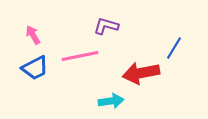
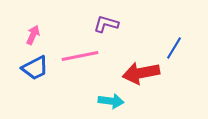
purple L-shape: moved 2 px up
pink arrow: rotated 54 degrees clockwise
cyan arrow: rotated 15 degrees clockwise
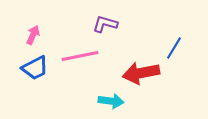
purple L-shape: moved 1 px left
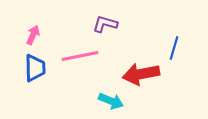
blue line: rotated 15 degrees counterclockwise
blue trapezoid: rotated 64 degrees counterclockwise
red arrow: moved 1 px down
cyan arrow: rotated 15 degrees clockwise
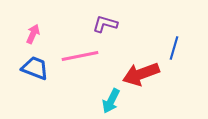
pink arrow: moved 1 px up
blue trapezoid: rotated 68 degrees counterclockwise
red arrow: rotated 9 degrees counterclockwise
cyan arrow: rotated 95 degrees clockwise
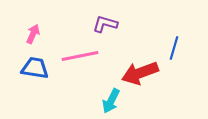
blue trapezoid: rotated 12 degrees counterclockwise
red arrow: moved 1 px left, 1 px up
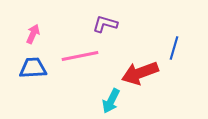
blue trapezoid: moved 2 px left; rotated 12 degrees counterclockwise
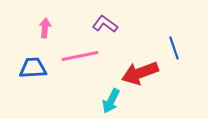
purple L-shape: rotated 20 degrees clockwise
pink arrow: moved 12 px right, 6 px up; rotated 18 degrees counterclockwise
blue line: rotated 35 degrees counterclockwise
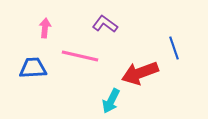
pink line: rotated 24 degrees clockwise
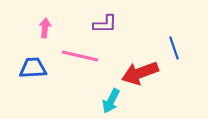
purple L-shape: rotated 145 degrees clockwise
